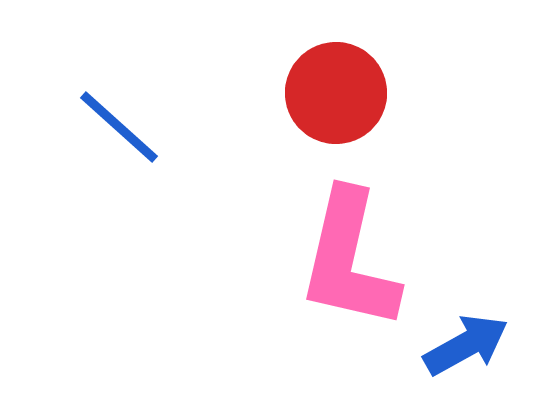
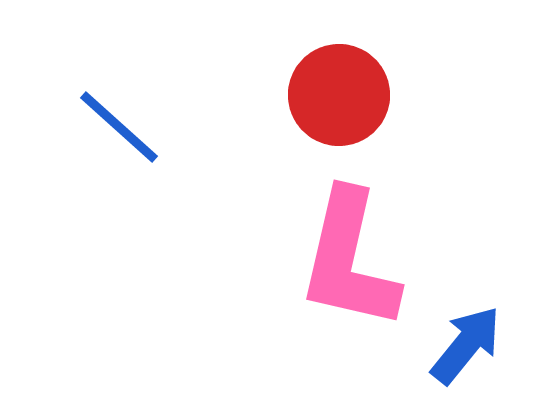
red circle: moved 3 px right, 2 px down
blue arrow: rotated 22 degrees counterclockwise
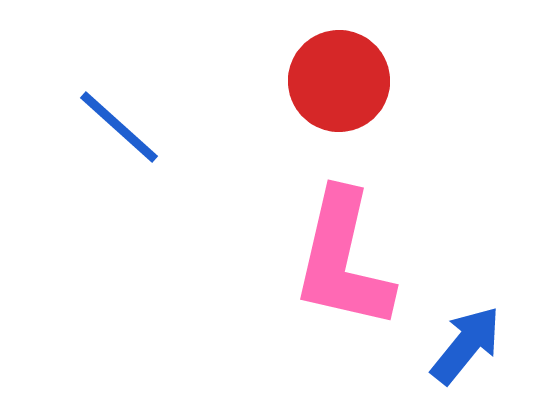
red circle: moved 14 px up
pink L-shape: moved 6 px left
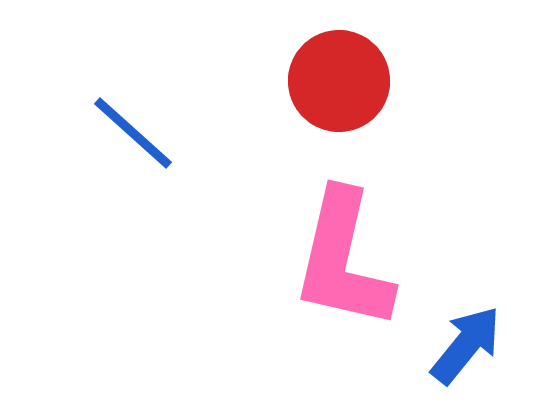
blue line: moved 14 px right, 6 px down
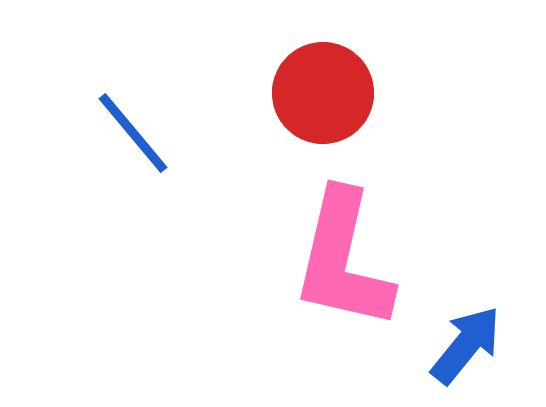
red circle: moved 16 px left, 12 px down
blue line: rotated 8 degrees clockwise
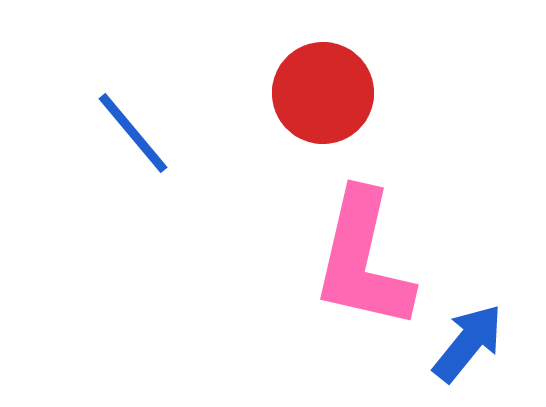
pink L-shape: moved 20 px right
blue arrow: moved 2 px right, 2 px up
